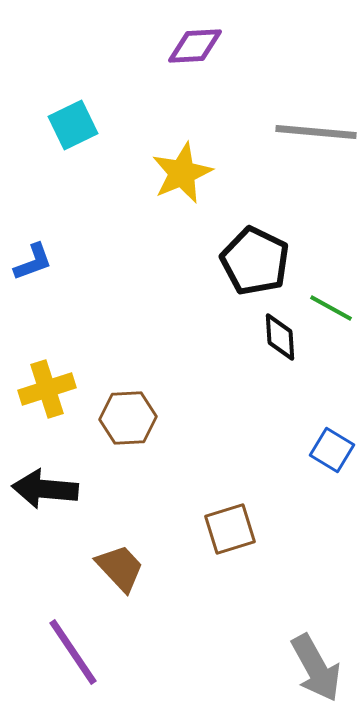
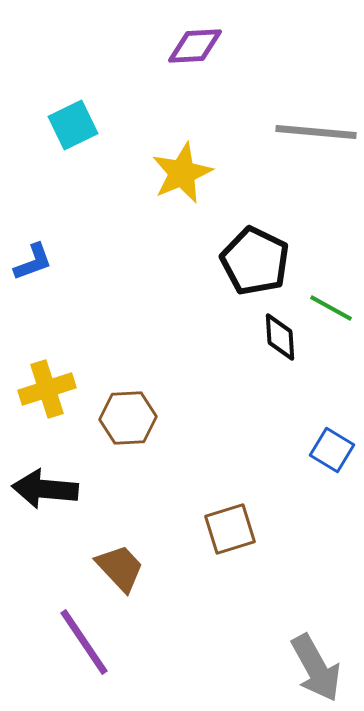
purple line: moved 11 px right, 10 px up
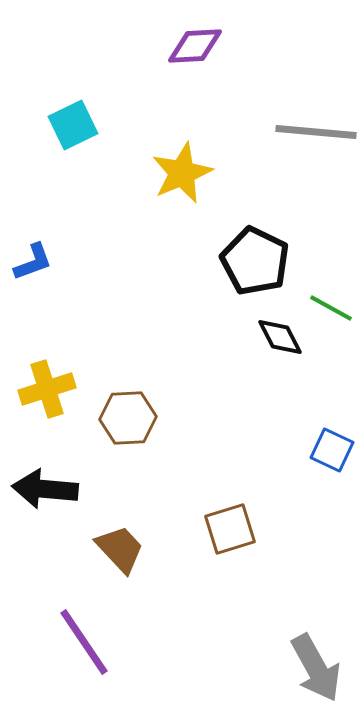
black diamond: rotated 24 degrees counterclockwise
blue square: rotated 6 degrees counterclockwise
brown trapezoid: moved 19 px up
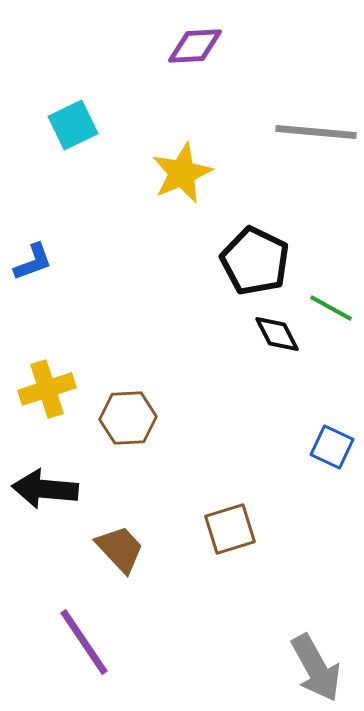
black diamond: moved 3 px left, 3 px up
blue square: moved 3 px up
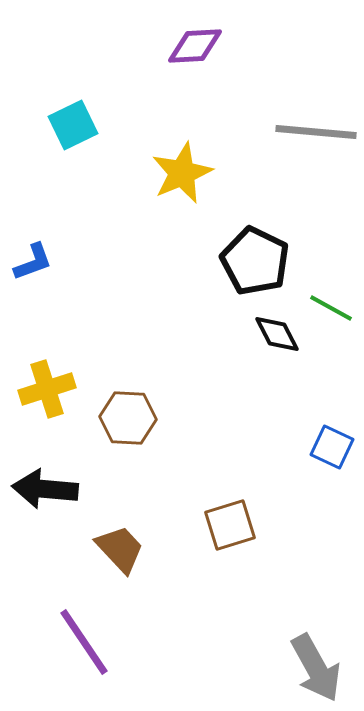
brown hexagon: rotated 6 degrees clockwise
brown square: moved 4 px up
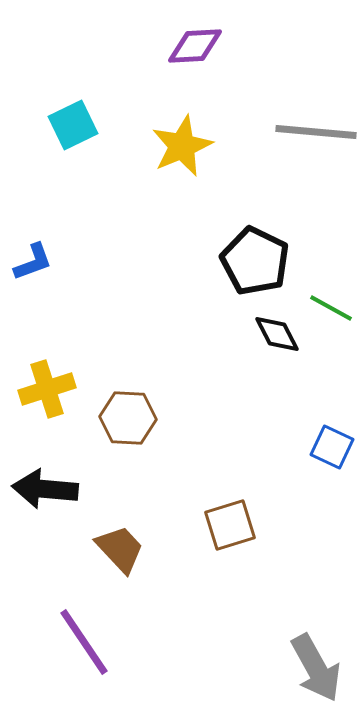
yellow star: moved 27 px up
